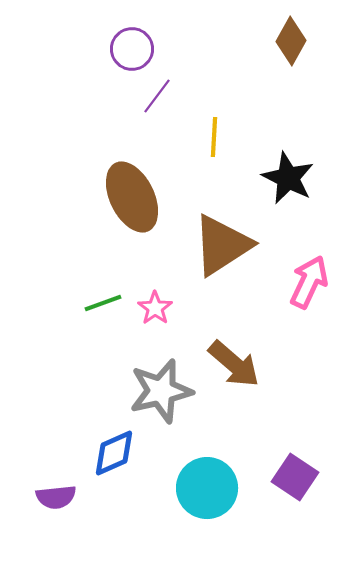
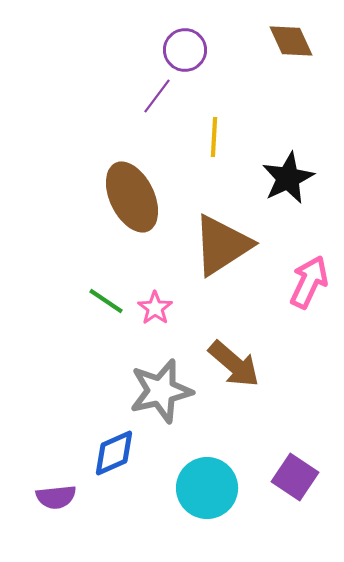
brown diamond: rotated 54 degrees counterclockwise
purple circle: moved 53 px right, 1 px down
black star: rotated 20 degrees clockwise
green line: moved 3 px right, 2 px up; rotated 54 degrees clockwise
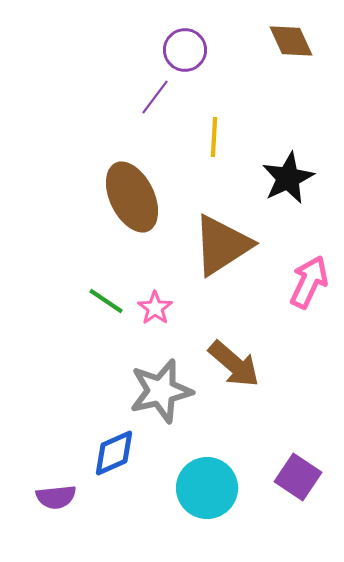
purple line: moved 2 px left, 1 px down
purple square: moved 3 px right
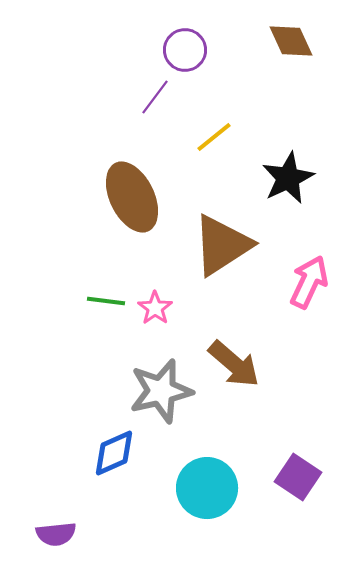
yellow line: rotated 48 degrees clockwise
green line: rotated 27 degrees counterclockwise
purple semicircle: moved 37 px down
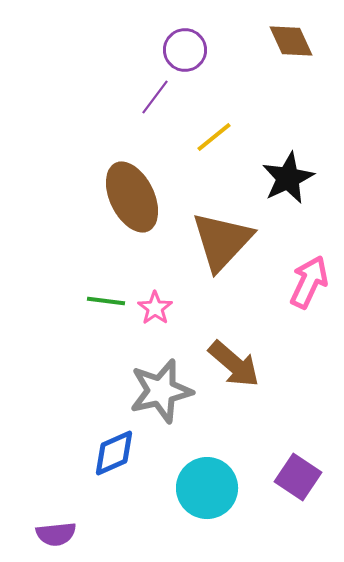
brown triangle: moved 4 px up; rotated 14 degrees counterclockwise
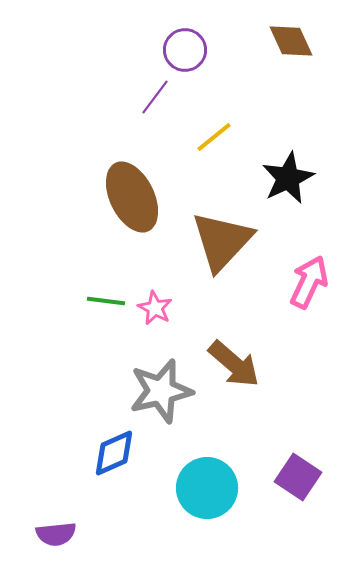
pink star: rotated 8 degrees counterclockwise
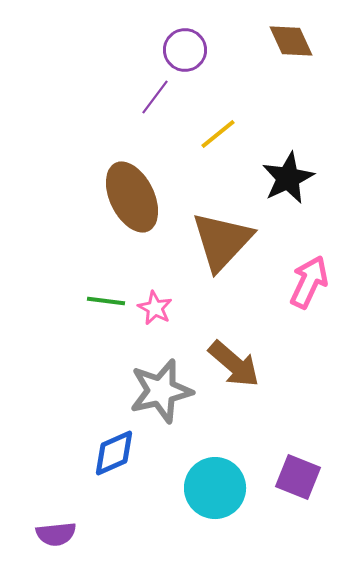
yellow line: moved 4 px right, 3 px up
purple square: rotated 12 degrees counterclockwise
cyan circle: moved 8 px right
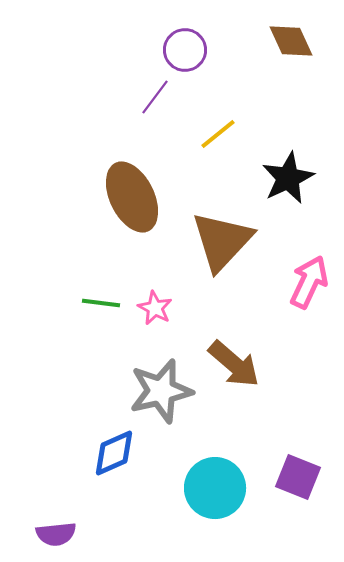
green line: moved 5 px left, 2 px down
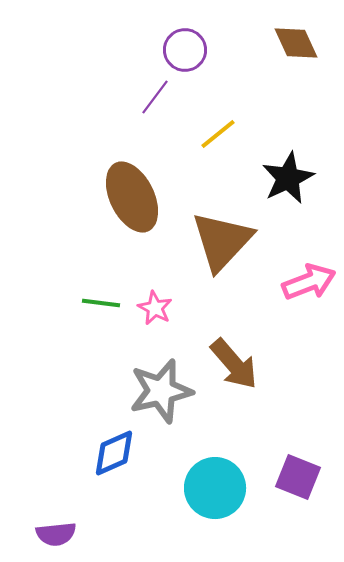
brown diamond: moved 5 px right, 2 px down
pink arrow: rotated 44 degrees clockwise
brown arrow: rotated 8 degrees clockwise
